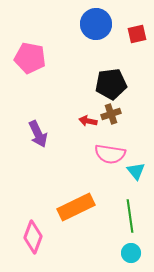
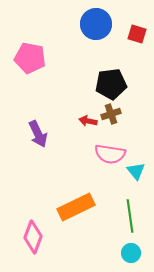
red square: rotated 30 degrees clockwise
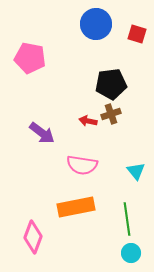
purple arrow: moved 4 px right, 1 px up; rotated 28 degrees counterclockwise
pink semicircle: moved 28 px left, 11 px down
orange rectangle: rotated 15 degrees clockwise
green line: moved 3 px left, 3 px down
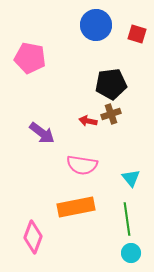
blue circle: moved 1 px down
cyan triangle: moved 5 px left, 7 px down
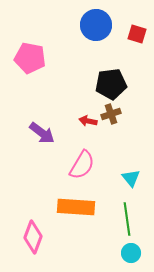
pink semicircle: rotated 68 degrees counterclockwise
orange rectangle: rotated 15 degrees clockwise
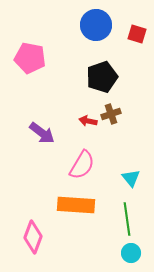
black pentagon: moved 9 px left, 7 px up; rotated 12 degrees counterclockwise
orange rectangle: moved 2 px up
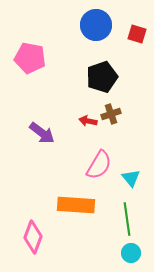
pink semicircle: moved 17 px right
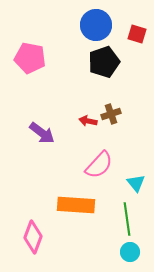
black pentagon: moved 2 px right, 15 px up
pink semicircle: rotated 12 degrees clockwise
cyan triangle: moved 5 px right, 5 px down
cyan circle: moved 1 px left, 1 px up
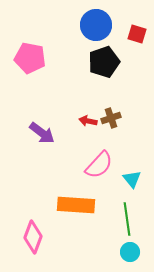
brown cross: moved 4 px down
cyan triangle: moved 4 px left, 4 px up
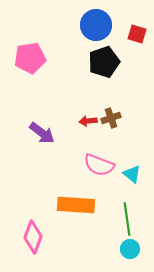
pink pentagon: rotated 20 degrees counterclockwise
red arrow: rotated 18 degrees counterclockwise
pink semicircle: rotated 68 degrees clockwise
cyan triangle: moved 5 px up; rotated 12 degrees counterclockwise
cyan circle: moved 3 px up
